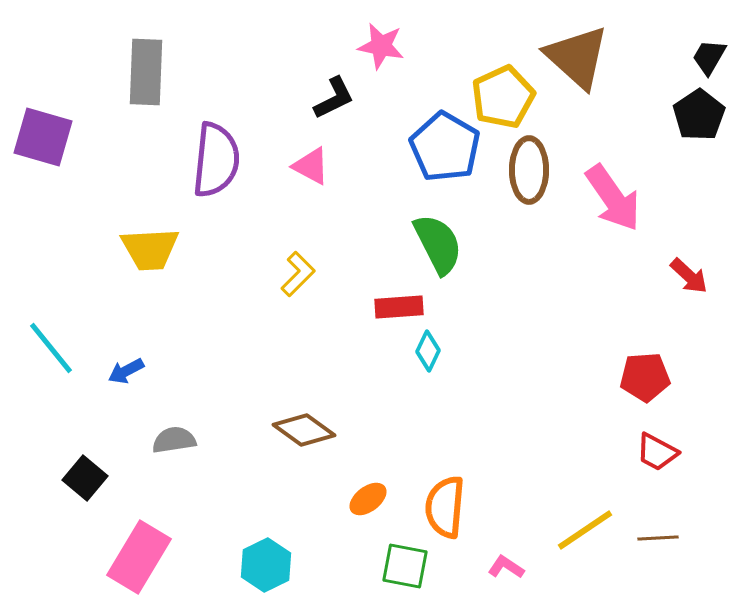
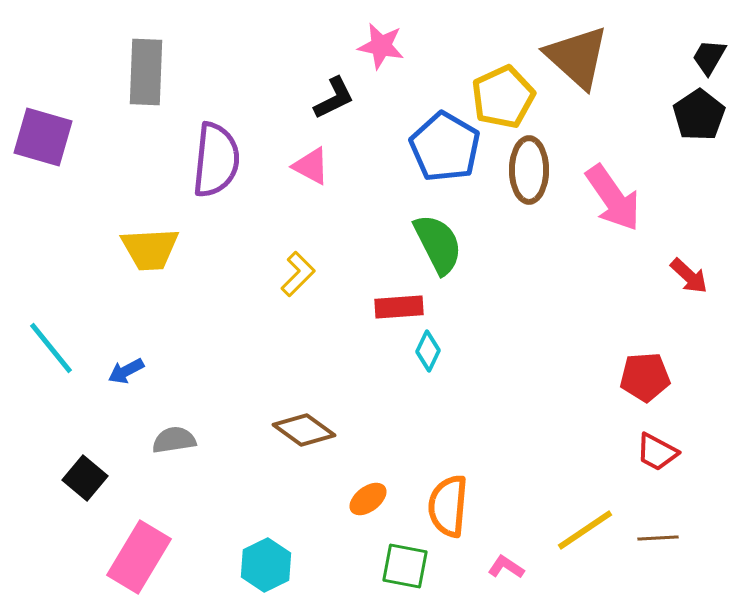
orange semicircle: moved 3 px right, 1 px up
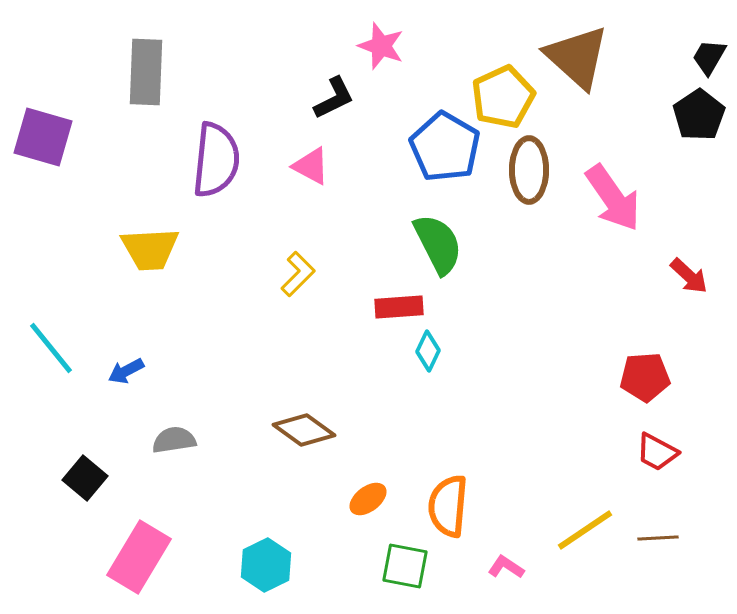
pink star: rotated 9 degrees clockwise
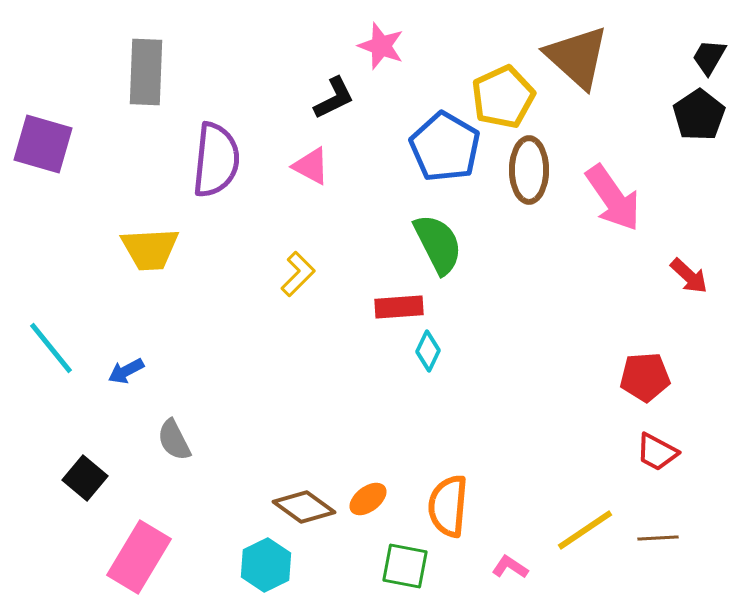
purple square: moved 7 px down
brown diamond: moved 77 px down
gray semicircle: rotated 108 degrees counterclockwise
pink L-shape: moved 4 px right
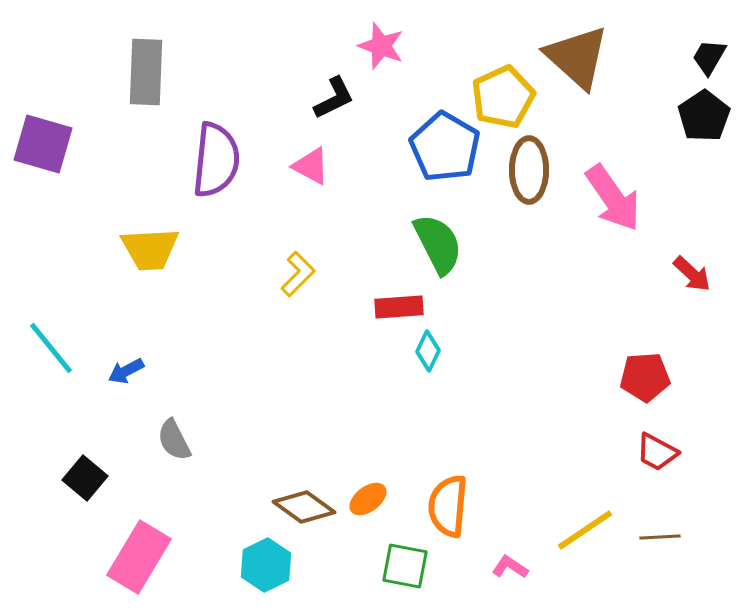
black pentagon: moved 5 px right, 1 px down
red arrow: moved 3 px right, 2 px up
brown line: moved 2 px right, 1 px up
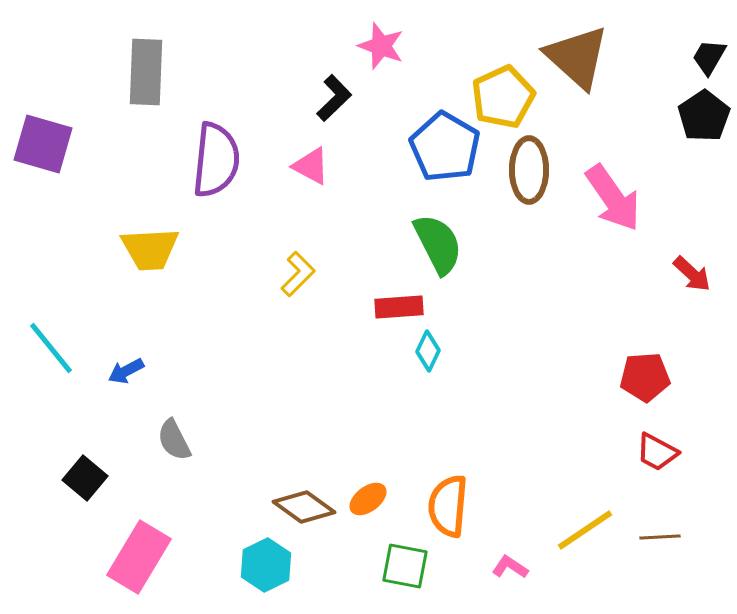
black L-shape: rotated 18 degrees counterclockwise
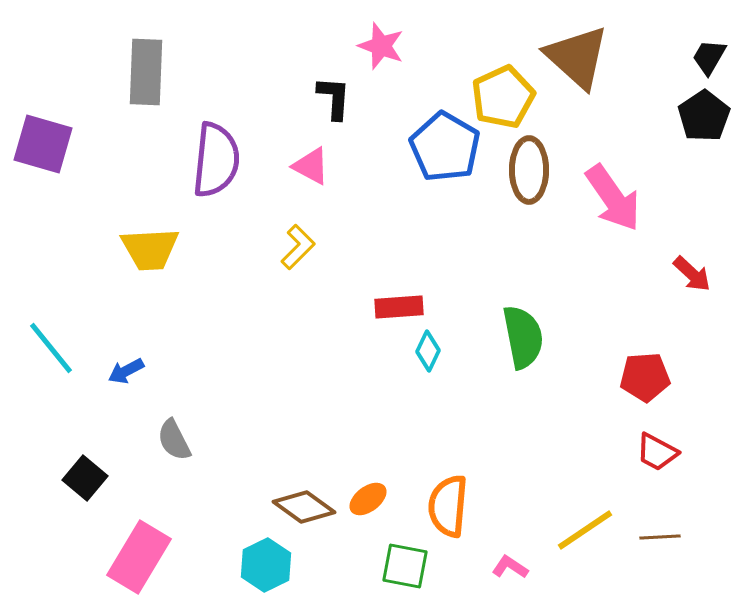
black L-shape: rotated 42 degrees counterclockwise
green semicircle: moved 85 px right, 93 px down; rotated 16 degrees clockwise
yellow L-shape: moved 27 px up
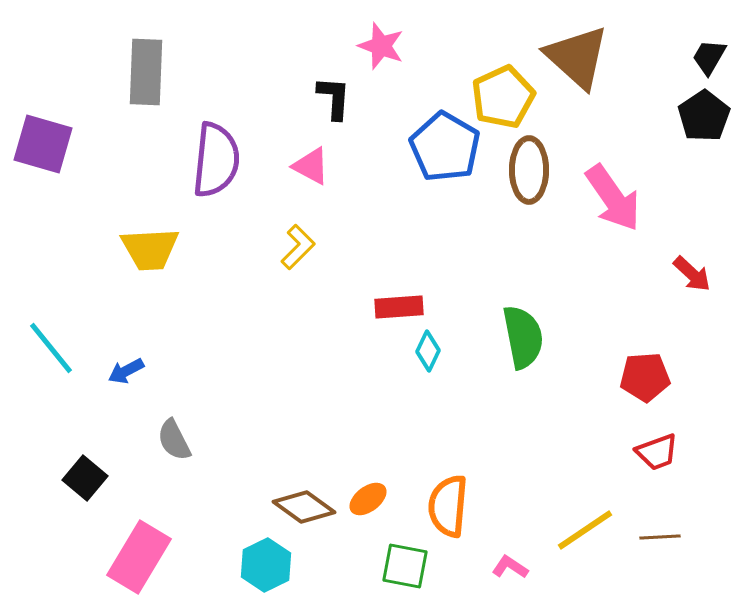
red trapezoid: rotated 48 degrees counterclockwise
